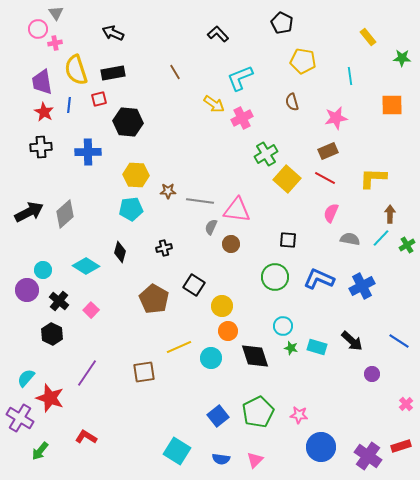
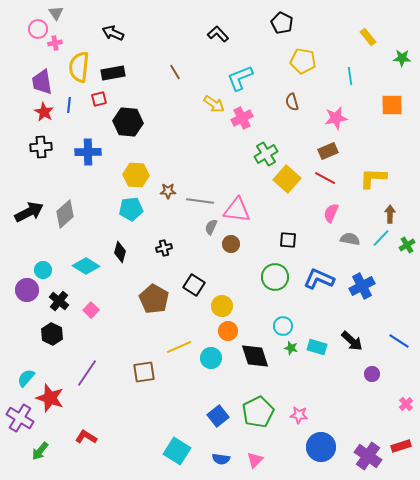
yellow semicircle at (76, 70): moved 3 px right, 3 px up; rotated 24 degrees clockwise
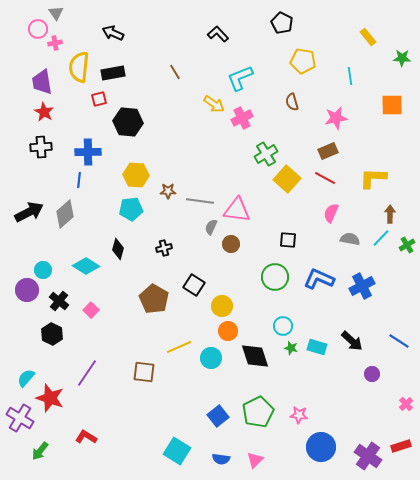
blue line at (69, 105): moved 10 px right, 75 px down
black diamond at (120, 252): moved 2 px left, 3 px up
brown square at (144, 372): rotated 15 degrees clockwise
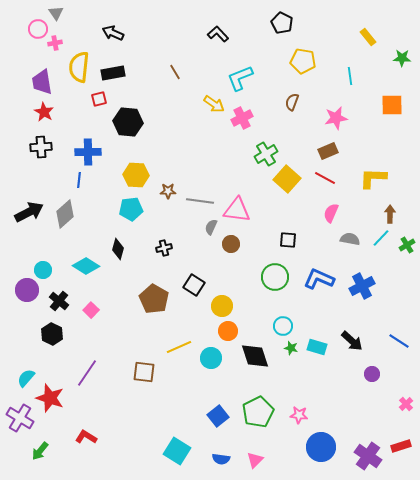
brown semicircle at (292, 102): rotated 36 degrees clockwise
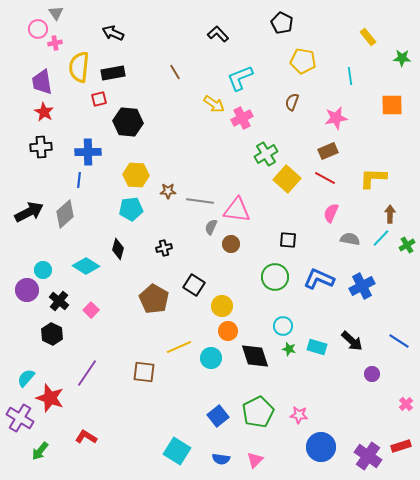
green star at (291, 348): moved 2 px left, 1 px down
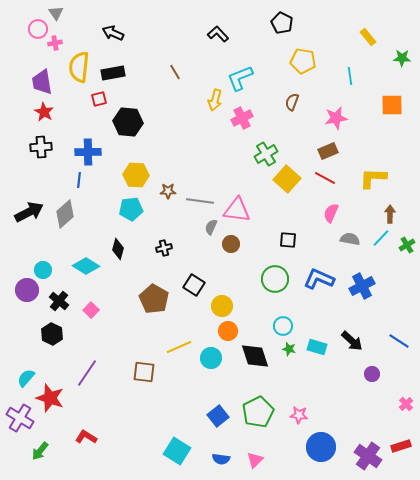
yellow arrow at (214, 104): moved 1 px right, 4 px up; rotated 70 degrees clockwise
green circle at (275, 277): moved 2 px down
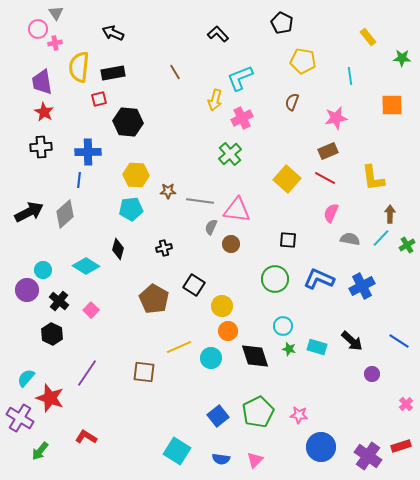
green cross at (266, 154): moved 36 px left; rotated 10 degrees counterclockwise
yellow L-shape at (373, 178): rotated 100 degrees counterclockwise
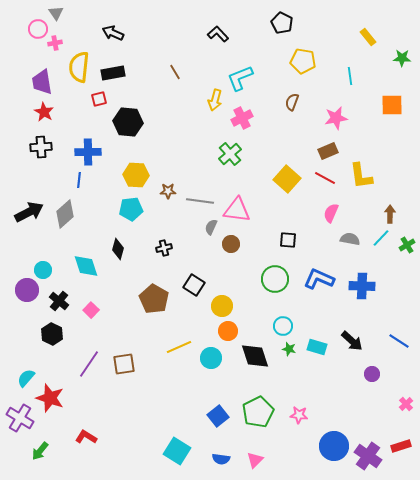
yellow L-shape at (373, 178): moved 12 px left, 2 px up
cyan diamond at (86, 266): rotated 40 degrees clockwise
blue cross at (362, 286): rotated 30 degrees clockwise
brown square at (144, 372): moved 20 px left, 8 px up; rotated 15 degrees counterclockwise
purple line at (87, 373): moved 2 px right, 9 px up
blue circle at (321, 447): moved 13 px right, 1 px up
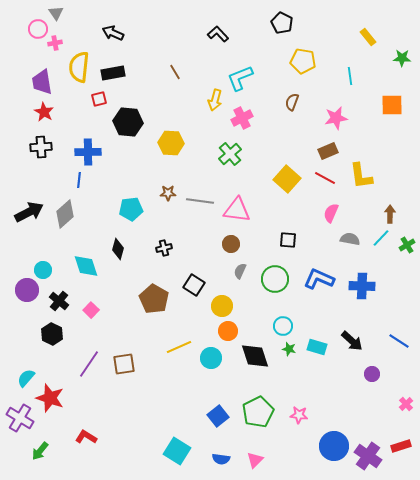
yellow hexagon at (136, 175): moved 35 px right, 32 px up
brown star at (168, 191): moved 2 px down
gray semicircle at (211, 227): moved 29 px right, 44 px down
